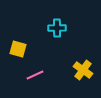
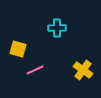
pink line: moved 5 px up
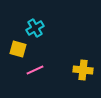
cyan cross: moved 22 px left; rotated 30 degrees counterclockwise
yellow cross: rotated 30 degrees counterclockwise
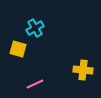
pink line: moved 14 px down
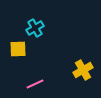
yellow square: rotated 18 degrees counterclockwise
yellow cross: rotated 36 degrees counterclockwise
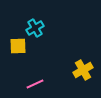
yellow square: moved 3 px up
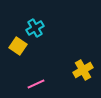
yellow square: rotated 36 degrees clockwise
pink line: moved 1 px right
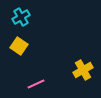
cyan cross: moved 14 px left, 11 px up
yellow square: moved 1 px right
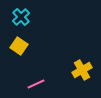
cyan cross: rotated 12 degrees counterclockwise
yellow cross: moved 1 px left
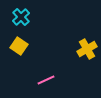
yellow cross: moved 5 px right, 21 px up
pink line: moved 10 px right, 4 px up
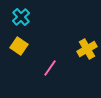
pink line: moved 4 px right, 12 px up; rotated 30 degrees counterclockwise
